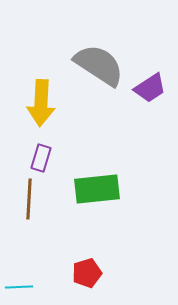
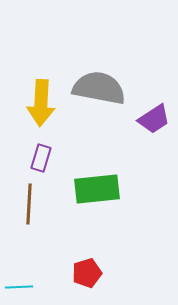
gray semicircle: moved 23 px down; rotated 22 degrees counterclockwise
purple trapezoid: moved 4 px right, 31 px down
brown line: moved 5 px down
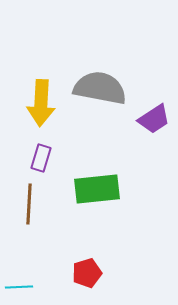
gray semicircle: moved 1 px right
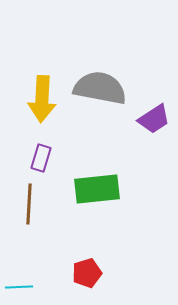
yellow arrow: moved 1 px right, 4 px up
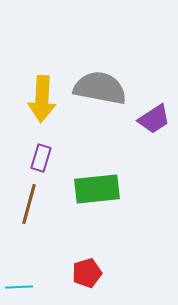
brown line: rotated 12 degrees clockwise
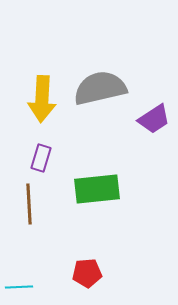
gray semicircle: rotated 24 degrees counterclockwise
brown line: rotated 18 degrees counterclockwise
red pentagon: rotated 12 degrees clockwise
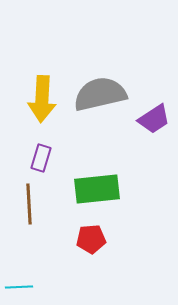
gray semicircle: moved 6 px down
red pentagon: moved 4 px right, 34 px up
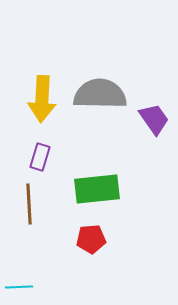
gray semicircle: rotated 14 degrees clockwise
purple trapezoid: rotated 92 degrees counterclockwise
purple rectangle: moved 1 px left, 1 px up
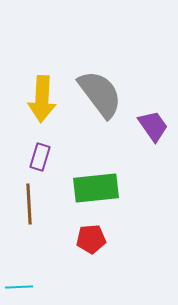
gray semicircle: rotated 52 degrees clockwise
purple trapezoid: moved 1 px left, 7 px down
green rectangle: moved 1 px left, 1 px up
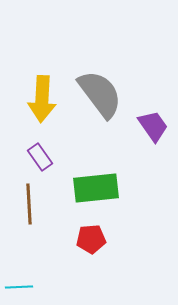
purple rectangle: rotated 52 degrees counterclockwise
